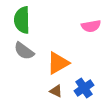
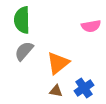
gray semicircle: rotated 95 degrees clockwise
orange triangle: rotated 10 degrees counterclockwise
brown triangle: rotated 16 degrees counterclockwise
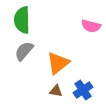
pink semicircle: rotated 24 degrees clockwise
blue cross: moved 1 px left, 2 px down
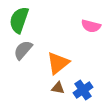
green semicircle: moved 3 px left; rotated 20 degrees clockwise
gray semicircle: moved 1 px left, 1 px up
brown triangle: moved 2 px right, 3 px up
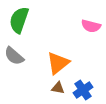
gray semicircle: moved 9 px left, 6 px down; rotated 90 degrees counterclockwise
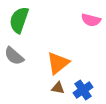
pink semicircle: moved 6 px up
